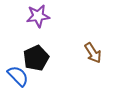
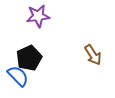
brown arrow: moved 2 px down
black pentagon: moved 7 px left
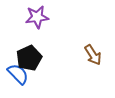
purple star: moved 1 px left, 1 px down
blue semicircle: moved 2 px up
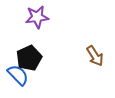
brown arrow: moved 2 px right, 1 px down
blue semicircle: moved 1 px down
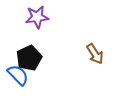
brown arrow: moved 2 px up
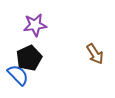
purple star: moved 2 px left, 8 px down
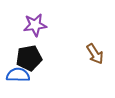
black pentagon: rotated 15 degrees clockwise
blue semicircle: rotated 45 degrees counterclockwise
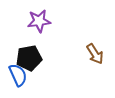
purple star: moved 4 px right, 4 px up
blue semicircle: rotated 65 degrees clockwise
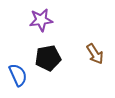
purple star: moved 2 px right, 1 px up
black pentagon: moved 19 px right
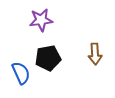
brown arrow: rotated 30 degrees clockwise
blue semicircle: moved 3 px right, 2 px up
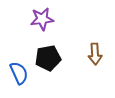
purple star: moved 1 px right, 1 px up
blue semicircle: moved 2 px left
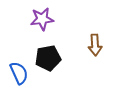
brown arrow: moved 9 px up
